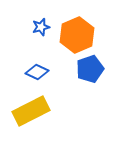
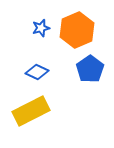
blue star: moved 1 px down
orange hexagon: moved 5 px up
blue pentagon: rotated 16 degrees counterclockwise
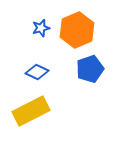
blue pentagon: rotated 16 degrees clockwise
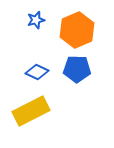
blue star: moved 5 px left, 8 px up
blue pentagon: moved 13 px left; rotated 20 degrees clockwise
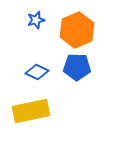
blue pentagon: moved 2 px up
yellow rectangle: rotated 15 degrees clockwise
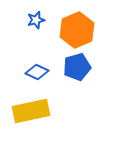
blue pentagon: rotated 16 degrees counterclockwise
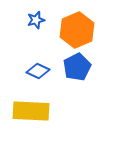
blue pentagon: rotated 12 degrees counterclockwise
blue diamond: moved 1 px right, 1 px up
yellow rectangle: rotated 15 degrees clockwise
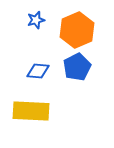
blue diamond: rotated 20 degrees counterclockwise
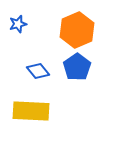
blue star: moved 18 px left, 4 px down
blue pentagon: rotated 8 degrees counterclockwise
blue diamond: rotated 45 degrees clockwise
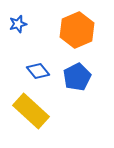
blue pentagon: moved 10 px down; rotated 8 degrees clockwise
yellow rectangle: rotated 39 degrees clockwise
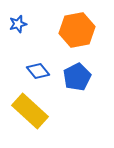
orange hexagon: rotated 12 degrees clockwise
yellow rectangle: moved 1 px left
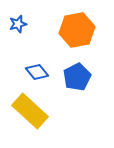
blue diamond: moved 1 px left, 1 px down
